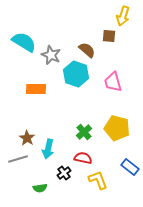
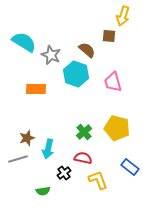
brown star: rotated 21 degrees clockwise
green semicircle: moved 3 px right, 3 px down
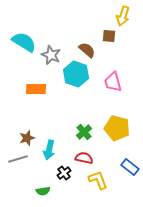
cyan arrow: moved 1 px right, 1 px down
red semicircle: moved 1 px right
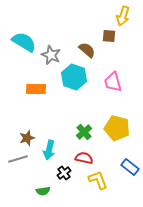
cyan hexagon: moved 2 px left, 3 px down
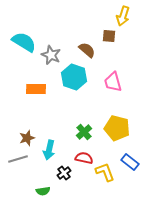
blue rectangle: moved 5 px up
yellow L-shape: moved 7 px right, 8 px up
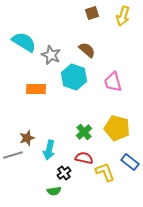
brown square: moved 17 px left, 23 px up; rotated 24 degrees counterclockwise
gray line: moved 5 px left, 4 px up
green semicircle: moved 11 px right
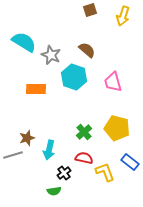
brown square: moved 2 px left, 3 px up
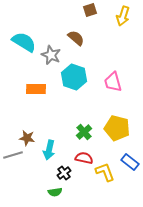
brown semicircle: moved 11 px left, 12 px up
brown star: rotated 28 degrees clockwise
green semicircle: moved 1 px right, 1 px down
